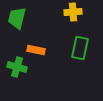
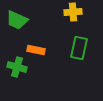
green trapezoid: moved 2 px down; rotated 80 degrees counterclockwise
green rectangle: moved 1 px left
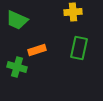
orange rectangle: moved 1 px right; rotated 30 degrees counterclockwise
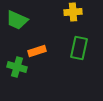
orange rectangle: moved 1 px down
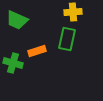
green rectangle: moved 12 px left, 9 px up
green cross: moved 4 px left, 4 px up
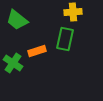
green trapezoid: rotated 15 degrees clockwise
green rectangle: moved 2 px left
green cross: rotated 18 degrees clockwise
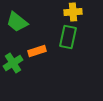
green trapezoid: moved 2 px down
green rectangle: moved 3 px right, 2 px up
green cross: rotated 24 degrees clockwise
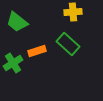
green rectangle: moved 7 px down; rotated 60 degrees counterclockwise
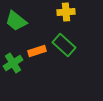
yellow cross: moved 7 px left
green trapezoid: moved 1 px left, 1 px up
green rectangle: moved 4 px left, 1 px down
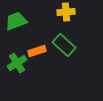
green trapezoid: rotated 120 degrees clockwise
green cross: moved 4 px right
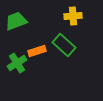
yellow cross: moved 7 px right, 4 px down
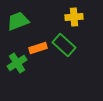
yellow cross: moved 1 px right, 1 px down
green trapezoid: moved 2 px right
orange rectangle: moved 1 px right, 3 px up
